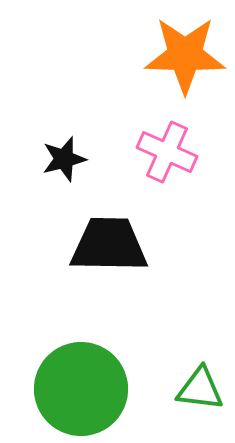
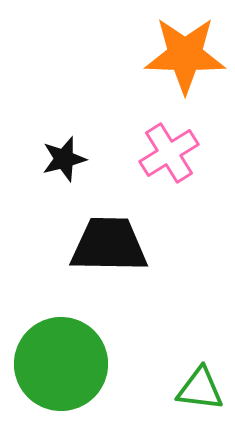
pink cross: moved 2 px right, 1 px down; rotated 34 degrees clockwise
green circle: moved 20 px left, 25 px up
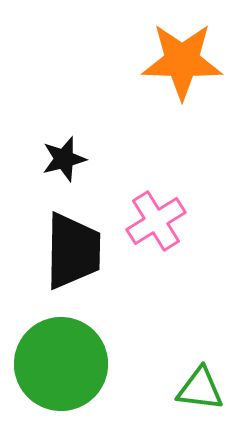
orange star: moved 3 px left, 6 px down
pink cross: moved 13 px left, 68 px down
black trapezoid: moved 36 px left, 6 px down; rotated 90 degrees clockwise
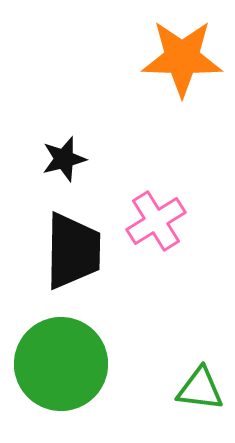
orange star: moved 3 px up
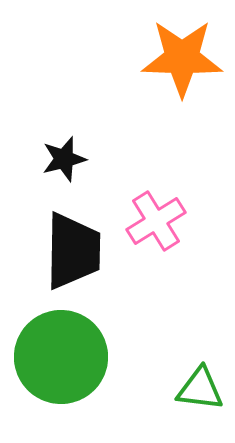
green circle: moved 7 px up
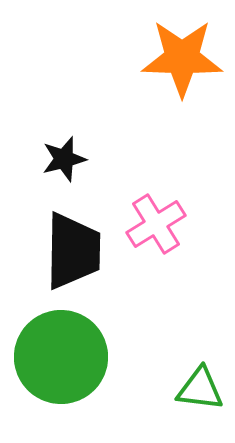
pink cross: moved 3 px down
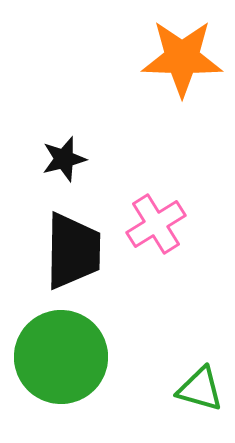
green triangle: rotated 9 degrees clockwise
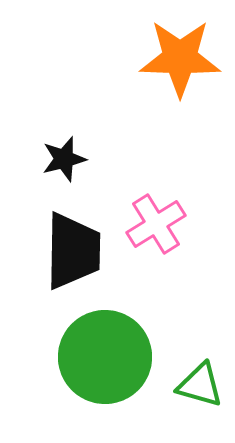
orange star: moved 2 px left
green circle: moved 44 px right
green triangle: moved 4 px up
